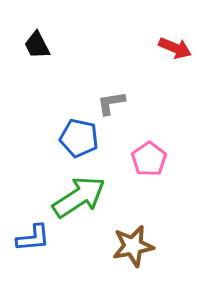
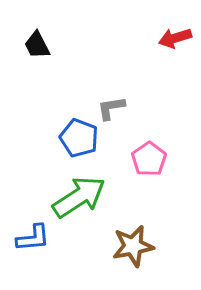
red arrow: moved 10 px up; rotated 140 degrees clockwise
gray L-shape: moved 5 px down
blue pentagon: rotated 9 degrees clockwise
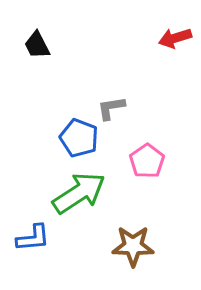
pink pentagon: moved 2 px left, 2 px down
green arrow: moved 4 px up
brown star: rotated 12 degrees clockwise
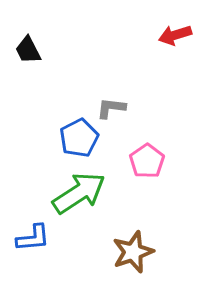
red arrow: moved 3 px up
black trapezoid: moved 9 px left, 5 px down
gray L-shape: rotated 16 degrees clockwise
blue pentagon: rotated 24 degrees clockwise
brown star: moved 6 px down; rotated 21 degrees counterclockwise
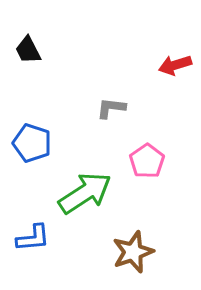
red arrow: moved 30 px down
blue pentagon: moved 47 px left, 5 px down; rotated 27 degrees counterclockwise
green arrow: moved 6 px right
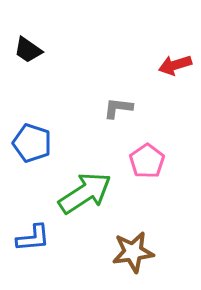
black trapezoid: rotated 28 degrees counterclockwise
gray L-shape: moved 7 px right
brown star: rotated 12 degrees clockwise
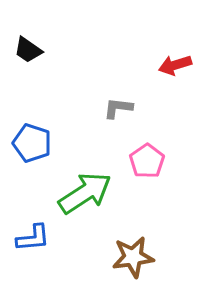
brown star: moved 5 px down
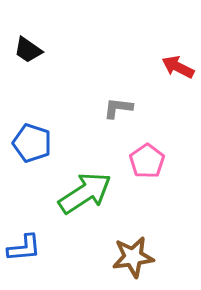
red arrow: moved 3 px right, 2 px down; rotated 44 degrees clockwise
blue L-shape: moved 9 px left, 10 px down
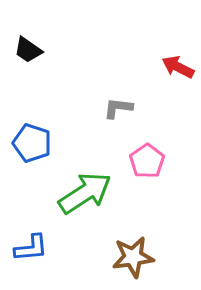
blue L-shape: moved 7 px right
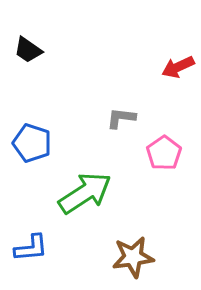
red arrow: rotated 52 degrees counterclockwise
gray L-shape: moved 3 px right, 10 px down
pink pentagon: moved 17 px right, 8 px up
